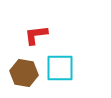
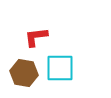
red L-shape: moved 2 px down
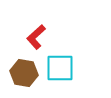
red L-shape: rotated 35 degrees counterclockwise
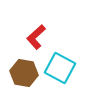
cyan square: rotated 28 degrees clockwise
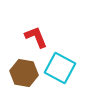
red L-shape: rotated 110 degrees clockwise
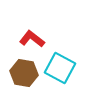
red L-shape: moved 4 px left, 2 px down; rotated 30 degrees counterclockwise
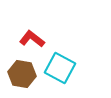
brown hexagon: moved 2 px left, 1 px down
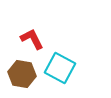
red L-shape: rotated 25 degrees clockwise
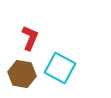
red L-shape: moved 2 px left, 1 px up; rotated 50 degrees clockwise
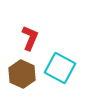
brown hexagon: rotated 16 degrees clockwise
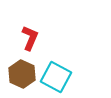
cyan square: moved 4 px left, 9 px down
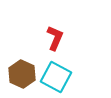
red L-shape: moved 25 px right
